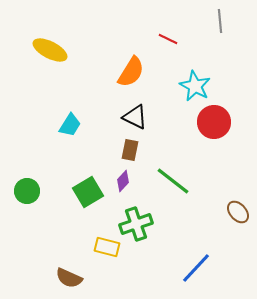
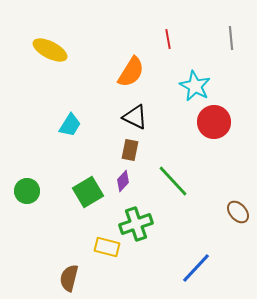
gray line: moved 11 px right, 17 px down
red line: rotated 54 degrees clockwise
green line: rotated 9 degrees clockwise
brown semicircle: rotated 80 degrees clockwise
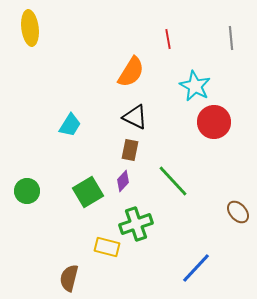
yellow ellipse: moved 20 px left, 22 px up; rotated 56 degrees clockwise
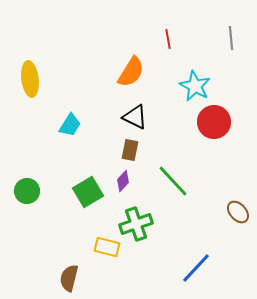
yellow ellipse: moved 51 px down
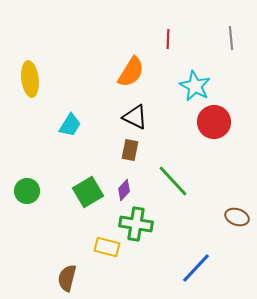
red line: rotated 12 degrees clockwise
purple diamond: moved 1 px right, 9 px down
brown ellipse: moved 1 px left, 5 px down; rotated 30 degrees counterclockwise
green cross: rotated 28 degrees clockwise
brown semicircle: moved 2 px left
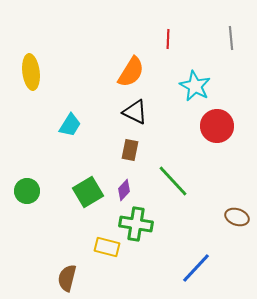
yellow ellipse: moved 1 px right, 7 px up
black triangle: moved 5 px up
red circle: moved 3 px right, 4 px down
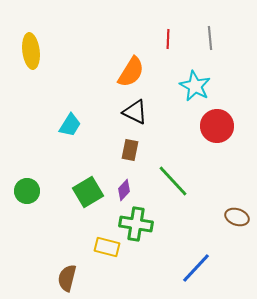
gray line: moved 21 px left
yellow ellipse: moved 21 px up
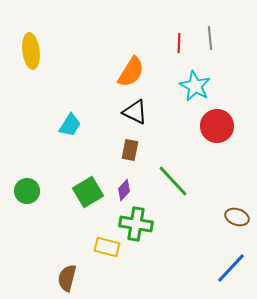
red line: moved 11 px right, 4 px down
blue line: moved 35 px right
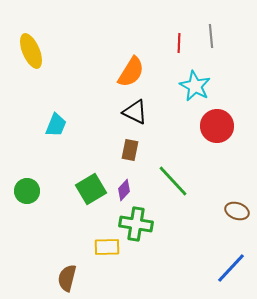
gray line: moved 1 px right, 2 px up
yellow ellipse: rotated 16 degrees counterclockwise
cyan trapezoid: moved 14 px left; rotated 10 degrees counterclockwise
green square: moved 3 px right, 3 px up
brown ellipse: moved 6 px up
yellow rectangle: rotated 15 degrees counterclockwise
